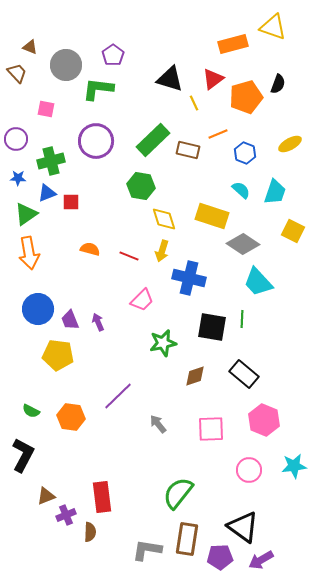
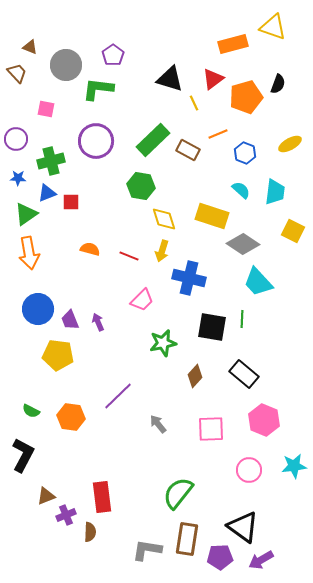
brown rectangle at (188, 150): rotated 15 degrees clockwise
cyan trapezoid at (275, 192): rotated 12 degrees counterclockwise
brown diamond at (195, 376): rotated 30 degrees counterclockwise
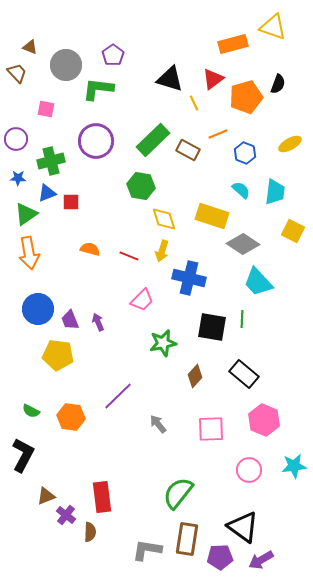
purple cross at (66, 515): rotated 30 degrees counterclockwise
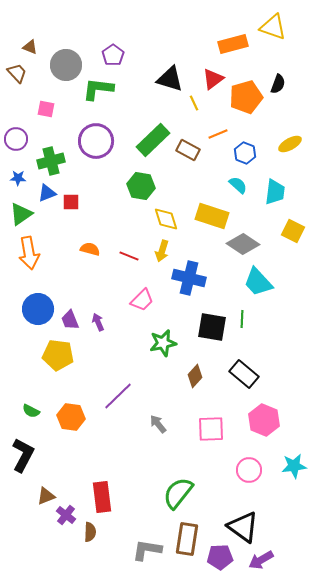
cyan semicircle at (241, 190): moved 3 px left, 5 px up
green triangle at (26, 214): moved 5 px left
yellow diamond at (164, 219): moved 2 px right
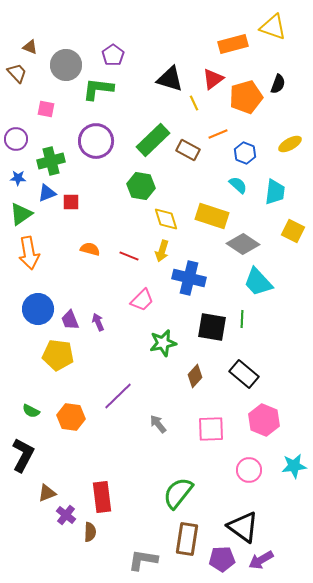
brown triangle at (46, 496): moved 1 px right, 3 px up
gray L-shape at (147, 550): moved 4 px left, 10 px down
purple pentagon at (220, 557): moved 2 px right, 2 px down
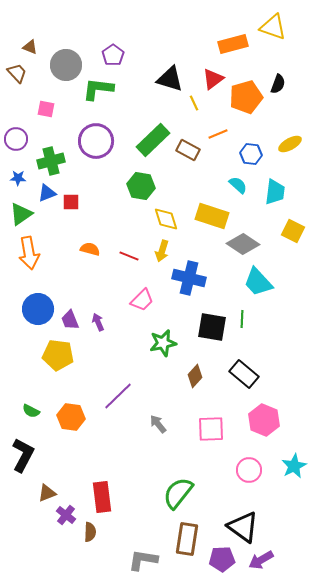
blue hexagon at (245, 153): moved 6 px right, 1 px down; rotated 15 degrees counterclockwise
cyan star at (294, 466): rotated 20 degrees counterclockwise
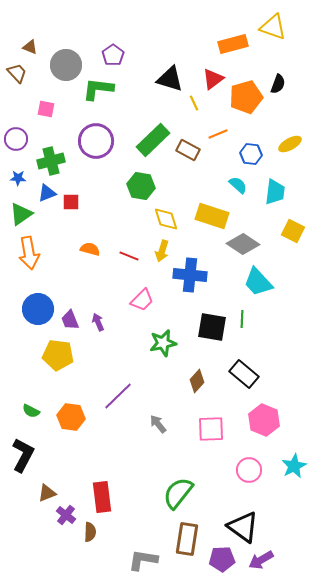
blue cross at (189, 278): moved 1 px right, 3 px up; rotated 8 degrees counterclockwise
brown diamond at (195, 376): moved 2 px right, 5 px down
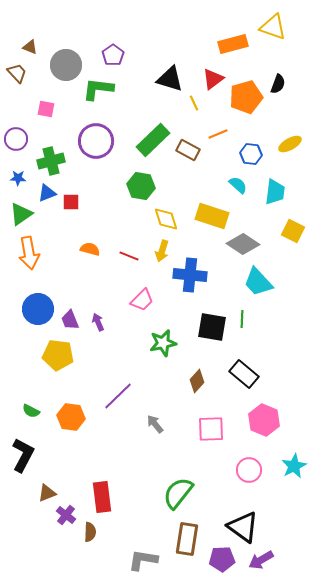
gray arrow at (158, 424): moved 3 px left
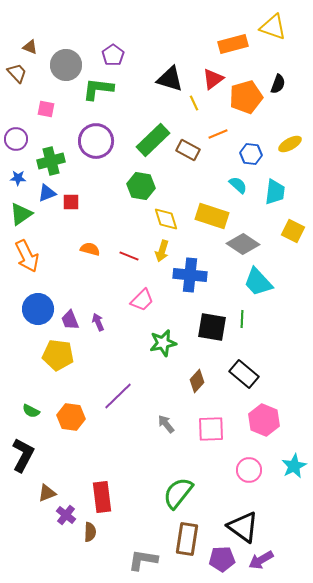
orange arrow at (29, 253): moved 2 px left, 3 px down; rotated 16 degrees counterclockwise
gray arrow at (155, 424): moved 11 px right
